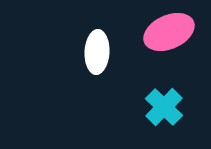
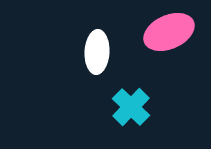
cyan cross: moved 33 px left
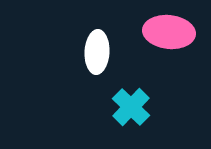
pink ellipse: rotated 30 degrees clockwise
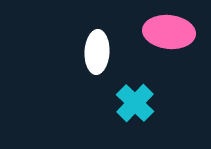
cyan cross: moved 4 px right, 4 px up
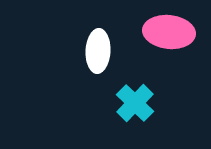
white ellipse: moved 1 px right, 1 px up
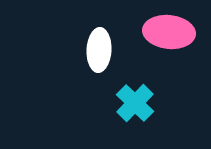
white ellipse: moved 1 px right, 1 px up
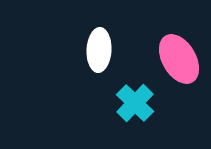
pink ellipse: moved 10 px right, 27 px down; rotated 54 degrees clockwise
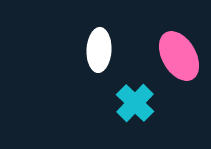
pink ellipse: moved 3 px up
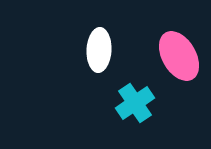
cyan cross: rotated 12 degrees clockwise
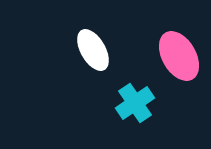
white ellipse: moved 6 px left; rotated 33 degrees counterclockwise
